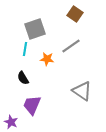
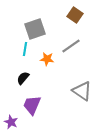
brown square: moved 1 px down
black semicircle: rotated 72 degrees clockwise
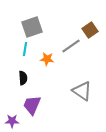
brown square: moved 15 px right, 15 px down; rotated 21 degrees clockwise
gray square: moved 3 px left, 2 px up
black semicircle: rotated 136 degrees clockwise
purple star: moved 1 px right, 1 px up; rotated 24 degrees counterclockwise
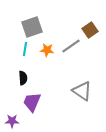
orange star: moved 9 px up
purple trapezoid: moved 3 px up
